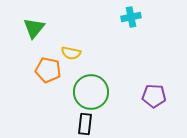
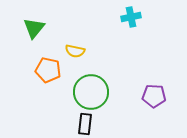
yellow semicircle: moved 4 px right, 2 px up
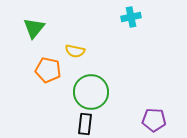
purple pentagon: moved 24 px down
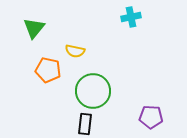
green circle: moved 2 px right, 1 px up
purple pentagon: moved 3 px left, 3 px up
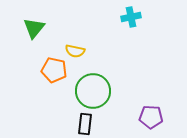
orange pentagon: moved 6 px right
